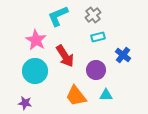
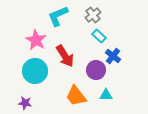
cyan rectangle: moved 1 px right, 1 px up; rotated 56 degrees clockwise
blue cross: moved 10 px left, 1 px down
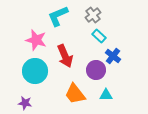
pink star: rotated 15 degrees counterclockwise
red arrow: rotated 10 degrees clockwise
orange trapezoid: moved 1 px left, 2 px up
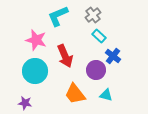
cyan triangle: rotated 16 degrees clockwise
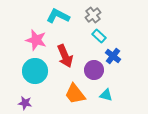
cyan L-shape: rotated 50 degrees clockwise
purple circle: moved 2 px left
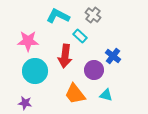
gray cross: rotated 14 degrees counterclockwise
cyan rectangle: moved 19 px left
pink star: moved 8 px left, 1 px down; rotated 15 degrees counterclockwise
red arrow: rotated 30 degrees clockwise
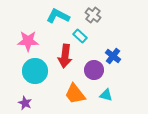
purple star: rotated 16 degrees clockwise
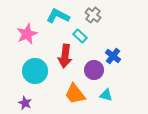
pink star: moved 1 px left, 7 px up; rotated 25 degrees counterclockwise
